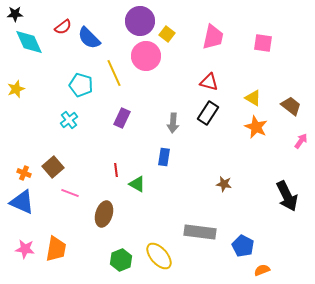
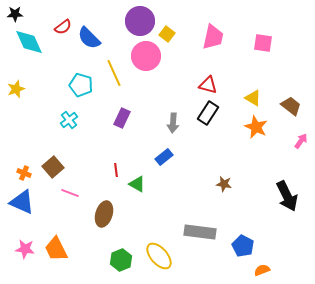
red triangle: moved 1 px left, 3 px down
blue rectangle: rotated 42 degrees clockwise
orange trapezoid: rotated 144 degrees clockwise
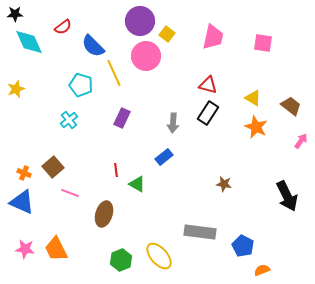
blue semicircle: moved 4 px right, 8 px down
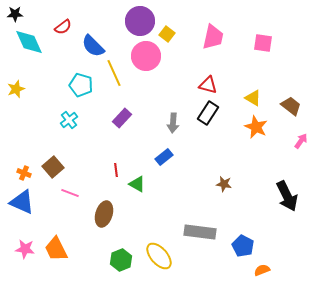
purple rectangle: rotated 18 degrees clockwise
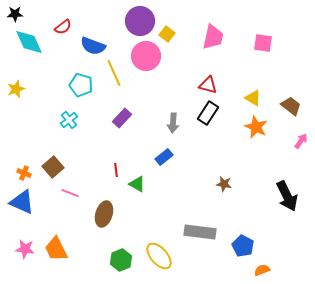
blue semicircle: rotated 25 degrees counterclockwise
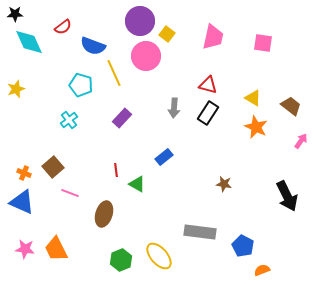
gray arrow: moved 1 px right, 15 px up
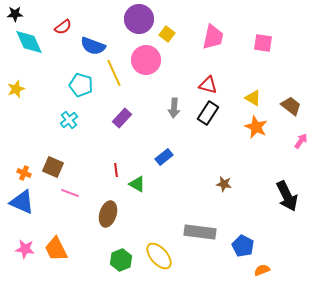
purple circle: moved 1 px left, 2 px up
pink circle: moved 4 px down
brown square: rotated 25 degrees counterclockwise
brown ellipse: moved 4 px right
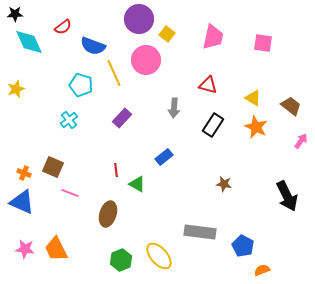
black rectangle: moved 5 px right, 12 px down
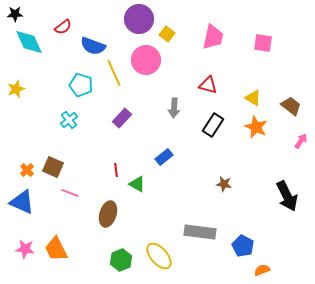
orange cross: moved 3 px right, 3 px up; rotated 24 degrees clockwise
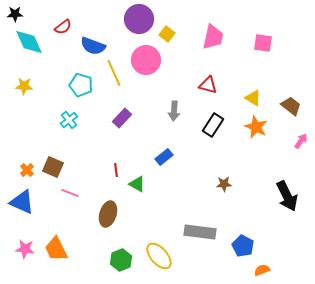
yellow star: moved 8 px right, 3 px up; rotated 24 degrees clockwise
gray arrow: moved 3 px down
brown star: rotated 14 degrees counterclockwise
